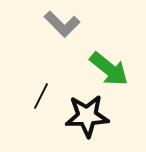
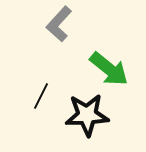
gray L-shape: moved 3 px left; rotated 87 degrees clockwise
black star: moved 1 px up
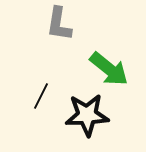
gray L-shape: rotated 33 degrees counterclockwise
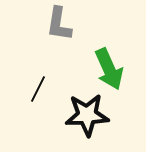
green arrow: rotated 27 degrees clockwise
black line: moved 3 px left, 7 px up
